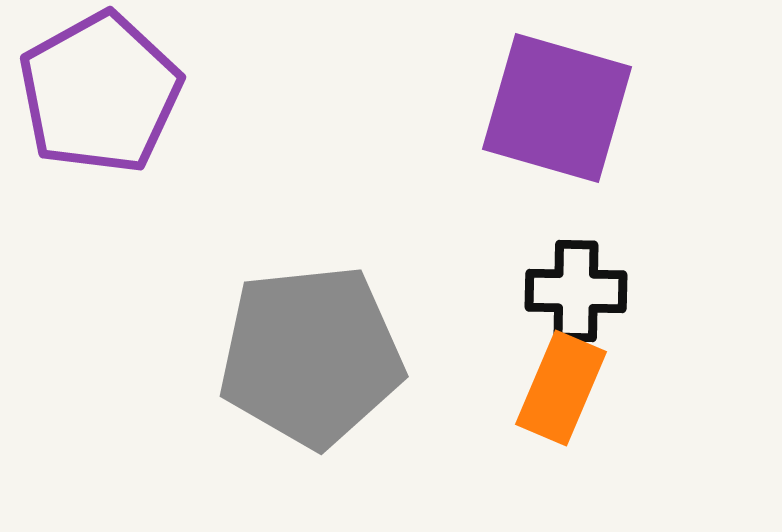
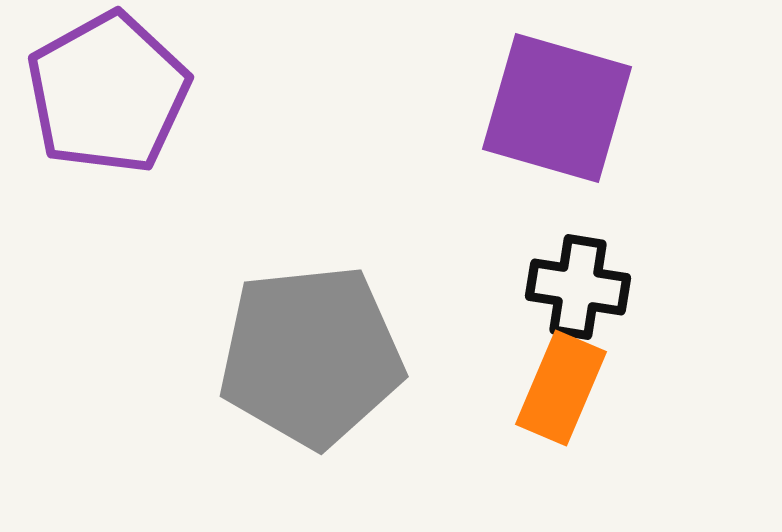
purple pentagon: moved 8 px right
black cross: moved 2 px right, 4 px up; rotated 8 degrees clockwise
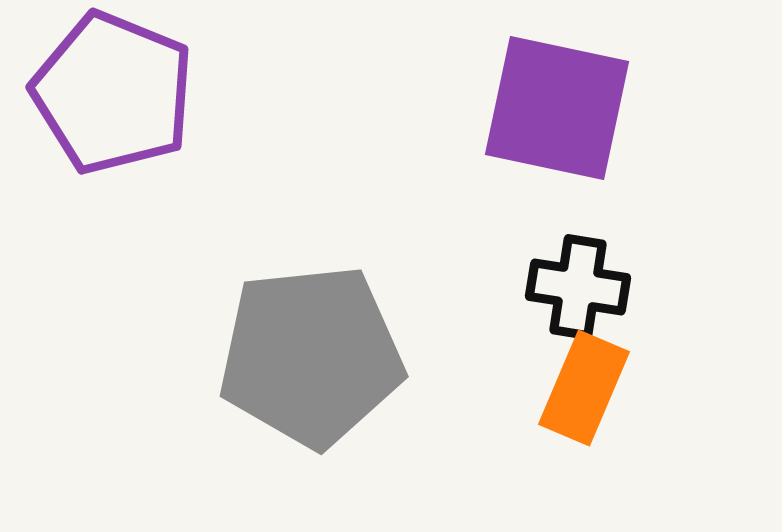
purple pentagon: moved 5 px right; rotated 21 degrees counterclockwise
purple square: rotated 4 degrees counterclockwise
orange rectangle: moved 23 px right
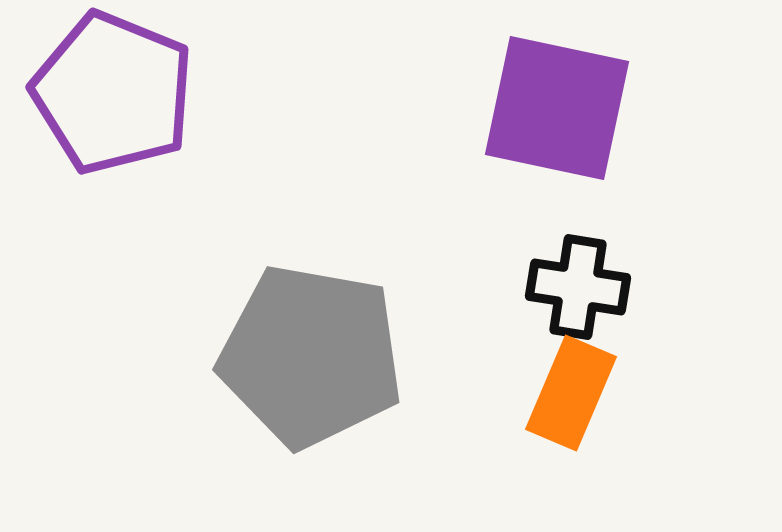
gray pentagon: rotated 16 degrees clockwise
orange rectangle: moved 13 px left, 5 px down
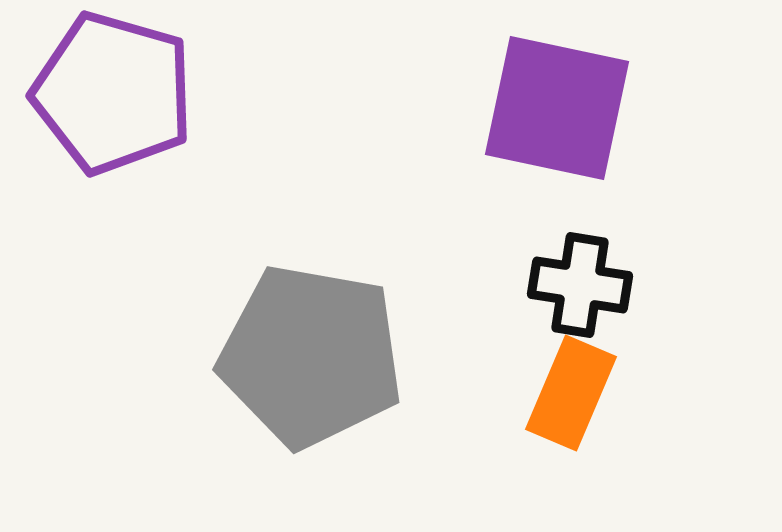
purple pentagon: rotated 6 degrees counterclockwise
black cross: moved 2 px right, 2 px up
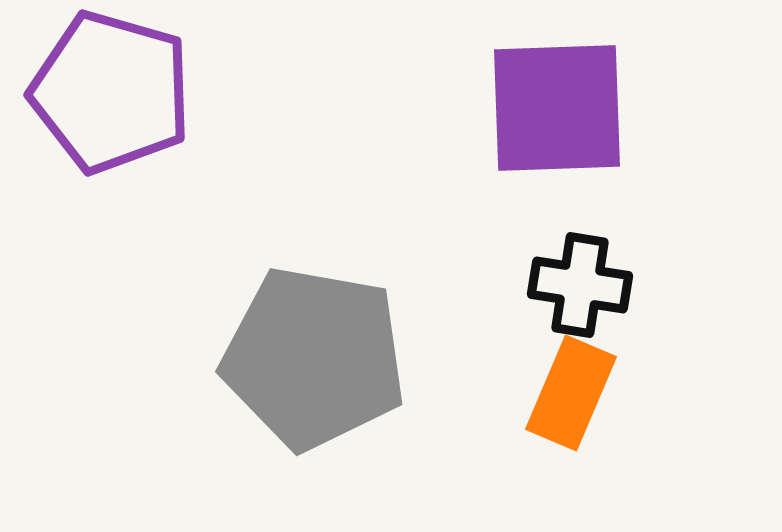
purple pentagon: moved 2 px left, 1 px up
purple square: rotated 14 degrees counterclockwise
gray pentagon: moved 3 px right, 2 px down
